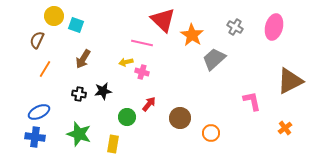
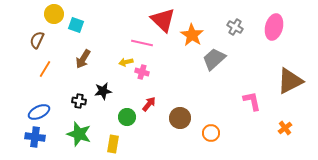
yellow circle: moved 2 px up
black cross: moved 7 px down
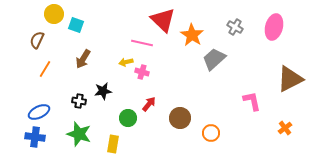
brown triangle: moved 2 px up
green circle: moved 1 px right, 1 px down
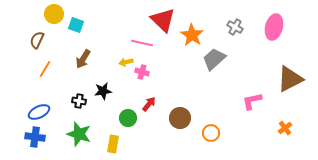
pink L-shape: rotated 90 degrees counterclockwise
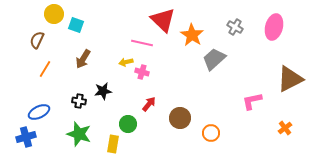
green circle: moved 6 px down
blue cross: moved 9 px left; rotated 24 degrees counterclockwise
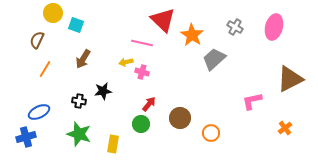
yellow circle: moved 1 px left, 1 px up
green circle: moved 13 px right
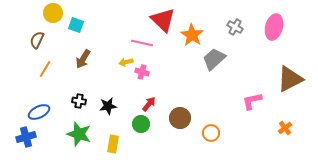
black star: moved 5 px right, 15 px down
